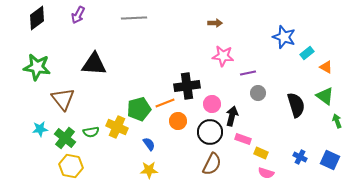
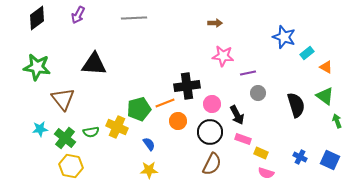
black arrow: moved 5 px right, 1 px up; rotated 138 degrees clockwise
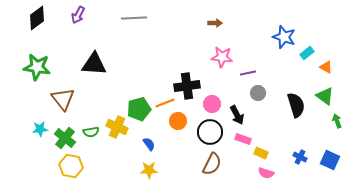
pink star: moved 1 px left, 1 px down
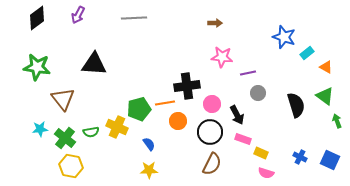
orange line: rotated 12 degrees clockwise
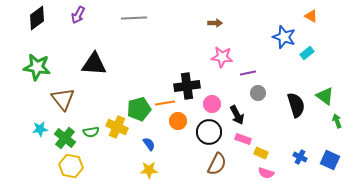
orange triangle: moved 15 px left, 51 px up
black circle: moved 1 px left
brown semicircle: moved 5 px right
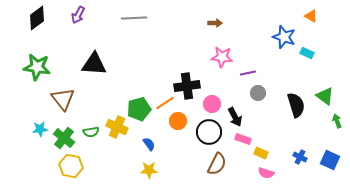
cyan rectangle: rotated 64 degrees clockwise
orange line: rotated 24 degrees counterclockwise
black arrow: moved 2 px left, 2 px down
green cross: moved 1 px left
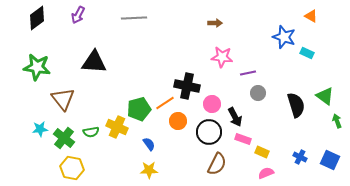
black triangle: moved 2 px up
black cross: rotated 20 degrees clockwise
yellow rectangle: moved 1 px right, 1 px up
yellow hexagon: moved 1 px right, 2 px down
pink semicircle: rotated 140 degrees clockwise
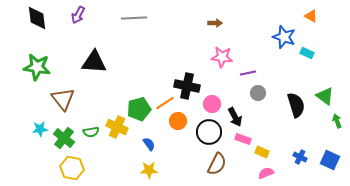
black diamond: rotated 60 degrees counterclockwise
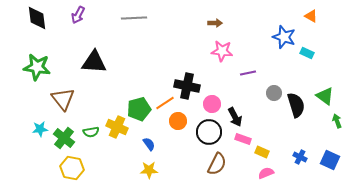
pink star: moved 6 px up
gray circle: moved 16 px right
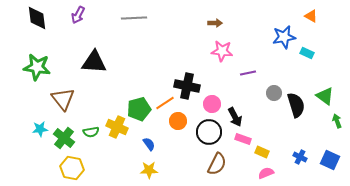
blue star: rotated 30 degrees counterclockwise
